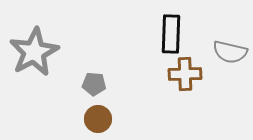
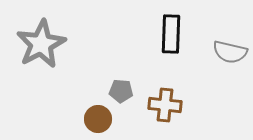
gray star: moved 7 px right, 8 px up
brown cross: moved 20 px left, 31 px down; rotated 8 degrees clockwise
gray pentagon: moved 27 px right, 7 px down
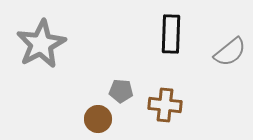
gray semicircle: rotated 52 degrees counterclockwise
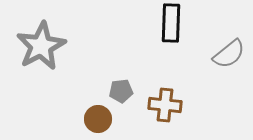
black rectangle: moved 11 px up
gray star: moved 2 px down
gray semicircle: moved 1 px left, 2 px down
gray pentagon: rotated 10 degrees counterclockwise
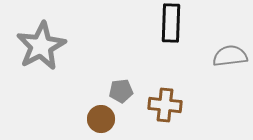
gray semicircle: moved 1 px right, 2 px down; rotated 148 degrees counterclockwise
brown circle: moved 3 px right
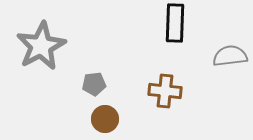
black rectangle: moved 4 px right
gray pentagon: moved 27 px left, 7 px up
brown cross: moved 14 px up
brown circle: moved 4 px right
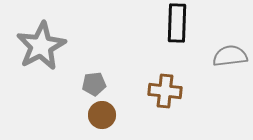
black rectangle: moved 2 px right
brown circle: moved 3 px left, 4 px up
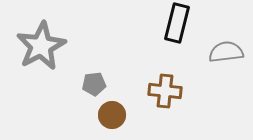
black rectangle: rotated 12 degrees clockwise
gray semicircle: moved 4 px left, 4 px up
brown circle: moved 10 px right
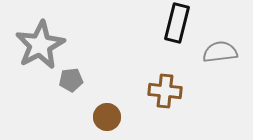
gray star: moved 1 px left, 1 px up
gray semicircle: moved 6 px left
gray pentagon: moved 23 px left, 4 px up
brown circle: moved 5 px left, 2 px down
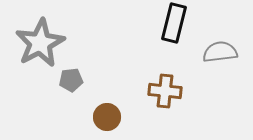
black rectangle: moved 3 px left
gray star: moved 2 px up
